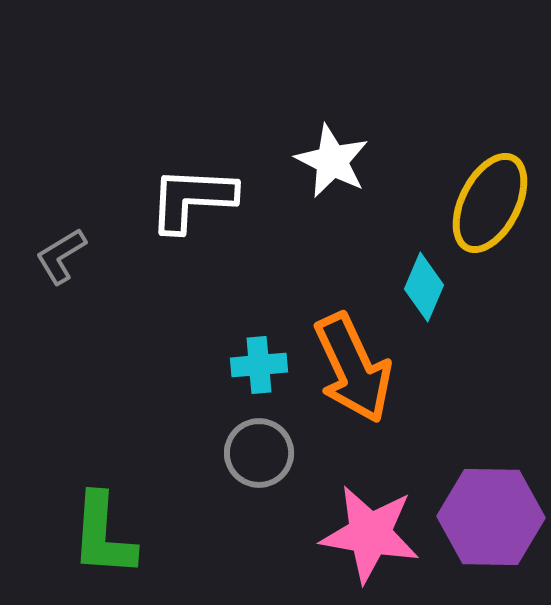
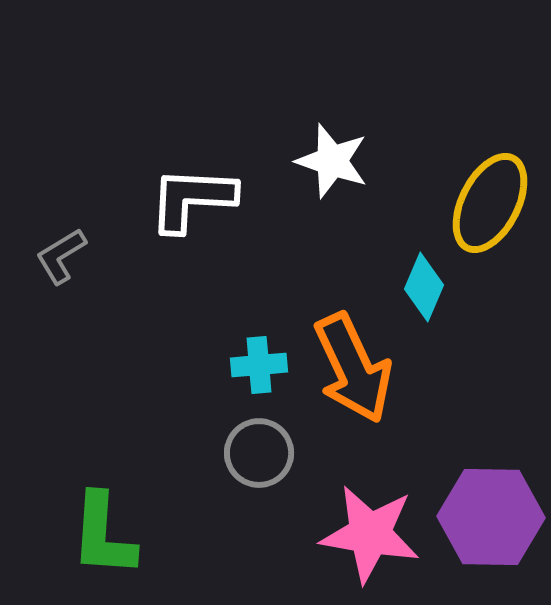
white star: rotated 8 degrees counterclockwise
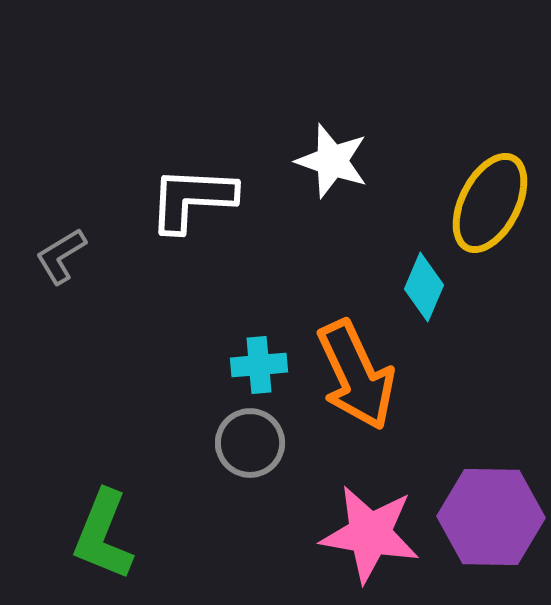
orange arrow: moved 3 px right, 7 px down
gray circle: moved 9 px left, 10 px up
green L-shape: rotated 18 degrees clockwise
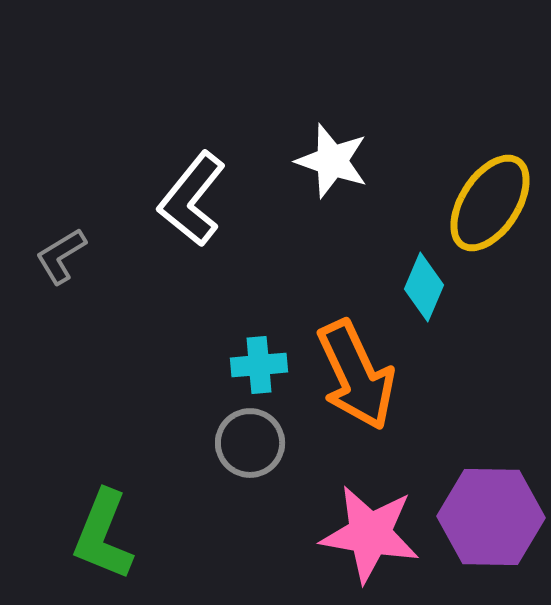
white L-shape: rotated 54 degrees counterclockwise
yellow ellipse: rotated 6 degrees clockwise
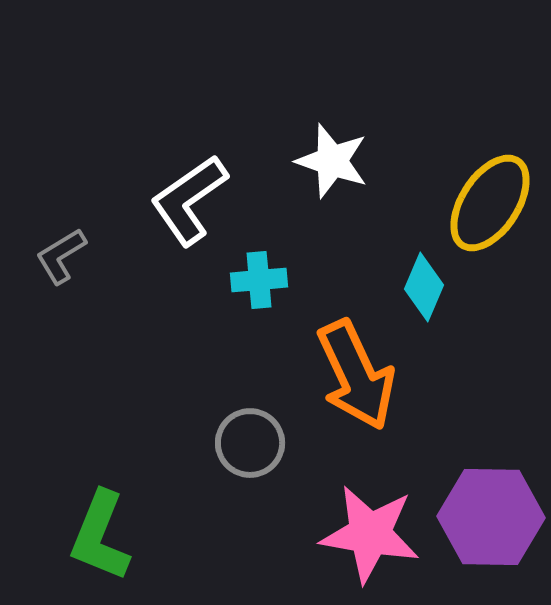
white L-shape: moved 3 px left, 1 px down; rotated 16 degrees clockwise
cyan cross: moved 85 px up
green L-shape: moved 3 px left, 1 px down
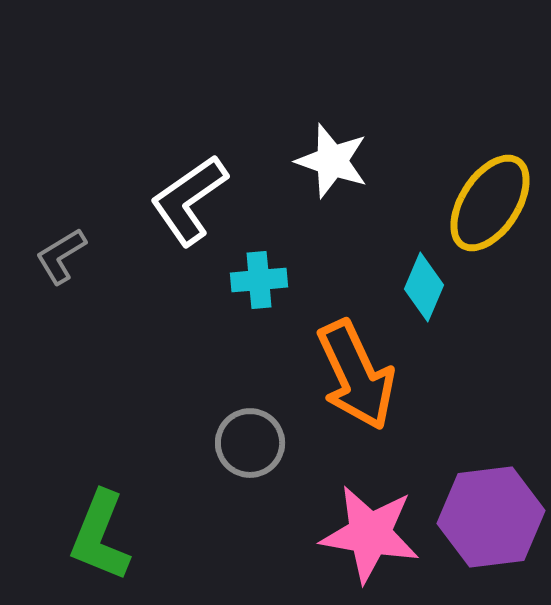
purple hexagon: rotated 8 degrees counterclockwise
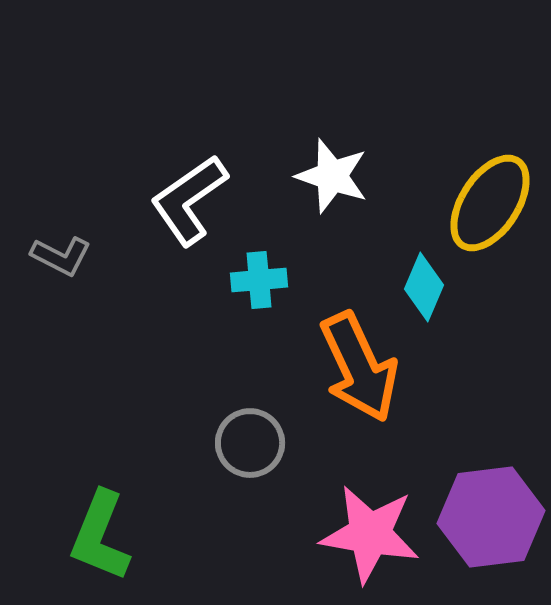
white star: moved 15 px down
gray L-shape: rotated 122 degrees counterclockwise
orange arrow: moved 3 px right, 8 px up
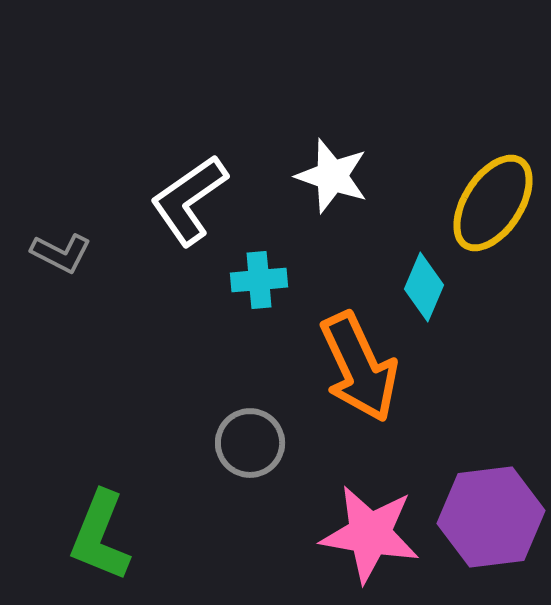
yellow ellipse: moved 3 px right
gray L-shape: moved 3 px up
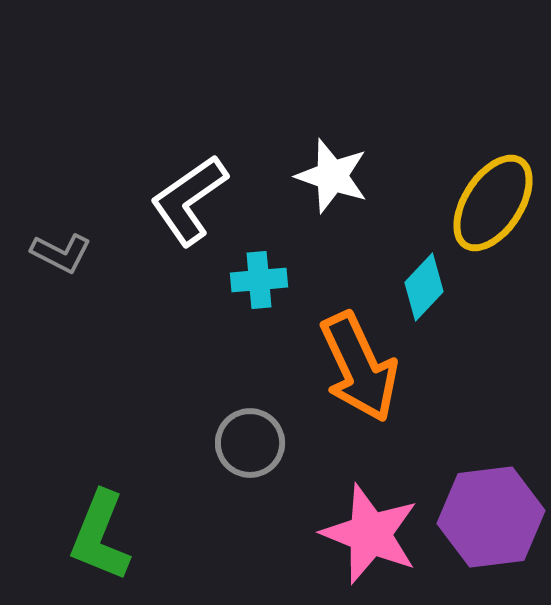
cyan diamond: rotated 20 degrees clockwise
pink star: rotated 12 degrees clockwise
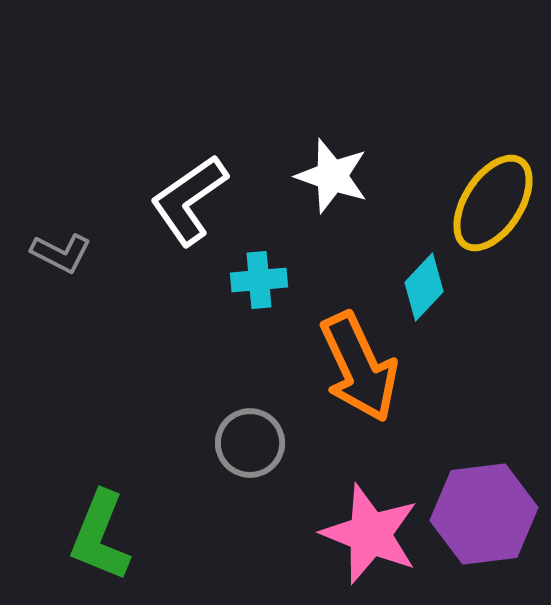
purple hexagon: moved 7 px left, 3 px up
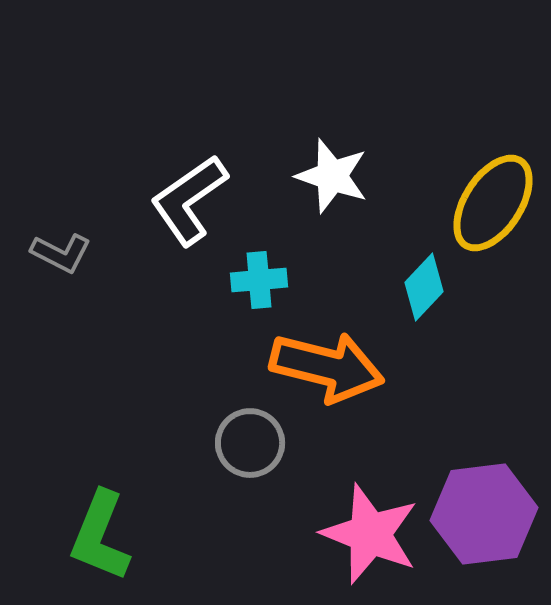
orange arrow: moved 32 px left; rotated 51 degrees counterclockwise
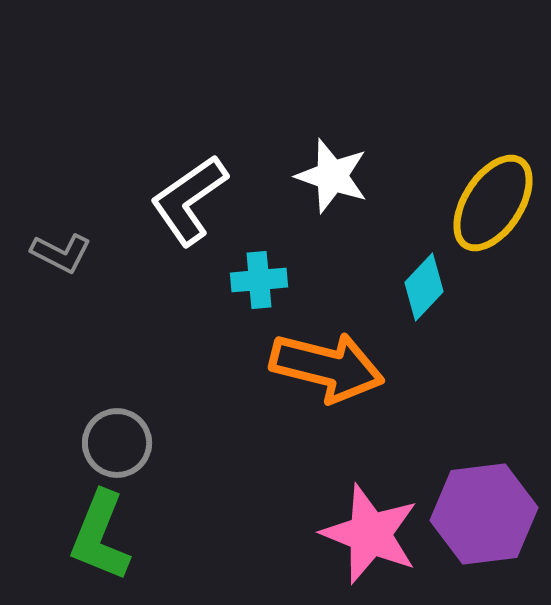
gray circle: moved 133 px left
